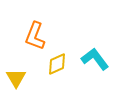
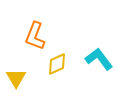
cyan L-shape: moved 4 px right
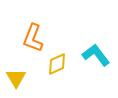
orange L-shape: moved 2 px left, 2 px down
cyan L-shape: moved 3 px left, 4 px up
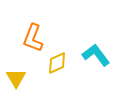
yellow diamond: moved 1 px up
